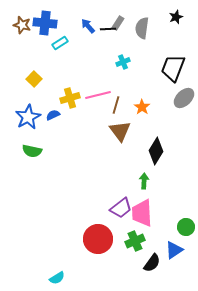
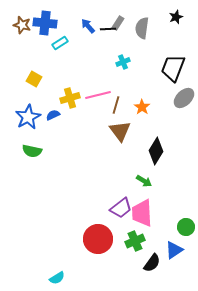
yellow square: rotated 14 degrees counterclockwise
green arrow: rotated 119 degrees clockwise
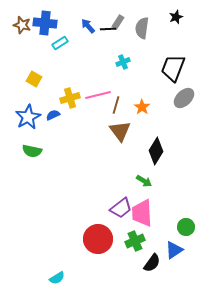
gray rectangle: moved 1 px up
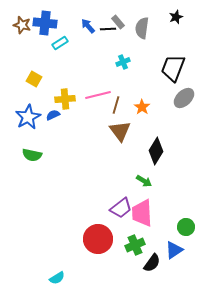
gray rectangle: rotated 72 degrees counterclockwise
yellow cross: moved 5 px left, 1 px down; rotated 12 degrees clockwise
green semicircle: moved 4 px down
green cross: moved 4 px down
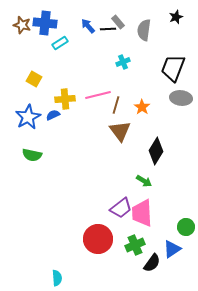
gray semicircle: moved 2 px right, 2 px down
gray ellipse: moved 3 px left; rotated 50 degrees clockwise
blue triangle: moved 2 px left, 1 px up
cyan semicircle: rotated 63 degrees counterclockwise
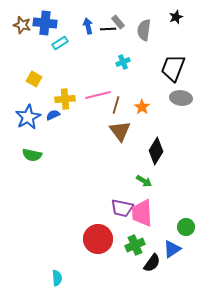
blue arrow: rotated 28 degrees clockwise
purple trapezoid: moved 1 px right; rotated 50 degrees clockwise
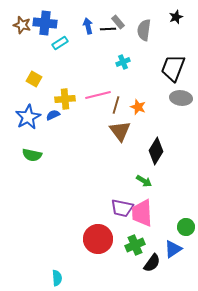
orange star: moved 4 px left; rotated 14 degrees counterclockwise
blue triangle: moved 1 px right
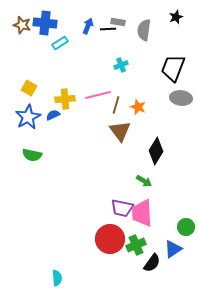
gray rectangle: rotated 40 degrees counterclockwise
blue arrow: rotated 35 degrees clockwise
cyan cross: moved 2 px left, 3 px down
yellow square: moved 5 px left, 9 px down
red circle: moved 12 px right
green cross: moved 1 px right
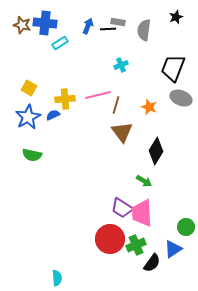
gray ellipse: rotated 15 degrees clockwise
orange star: moved 11 px right
brown triangle: moved 2 px right, 1 px down
purple trapezoid: rotated 20 degrees clockwise
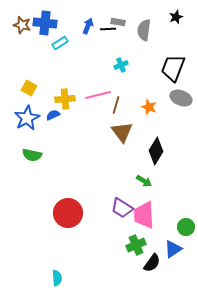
blue star: moved 1 px left, 1 px down
pink trapezoid: moved 2 px right, 2 px down
red circle: moved 42 px left, 26 px up
